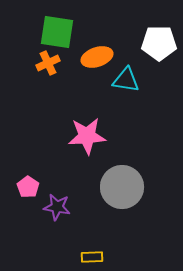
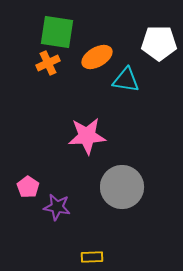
orange ellipse: rotated 12 degrees counterclockwise
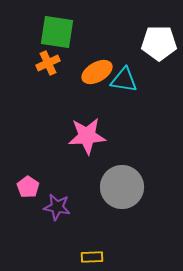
orange ellipse: moved 15 px down
cyan triangle: moved 2 px left
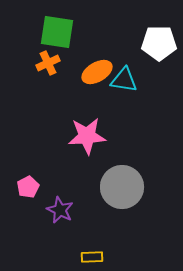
pink pentagon: rotated 10 degrees clockwise
purple star: moved 3 px right, 3 px down; rotated 16 degrees clockwise
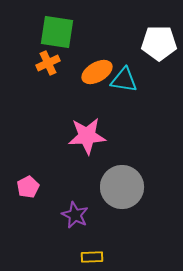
purple star: moved 15 px right, 5 px down
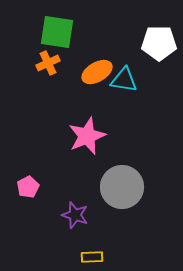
pink star: rotated 18 degrees counterclockwise
purple star: rotated 8 degrees counterclockwise
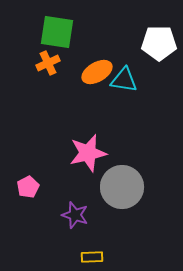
pink star: moved 1 px right, 17 px down; rotated 9 degrees clockwise
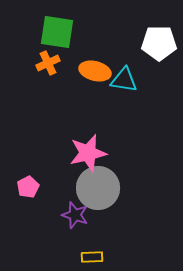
orange ellipse: moved 2 px left, 1 px up; rotated 44 degrees clockwise
gray circle: moved 24 px left, 1 px down
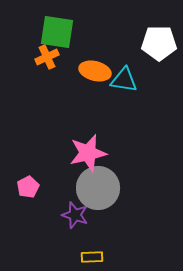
orange cross: moved 1 px left, 6 px up
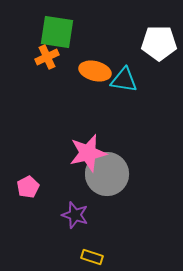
gray circle: moved 9 px right, 14 px up
yellow rectangle: rotated 20 degrees clockwise
